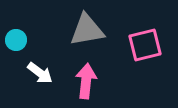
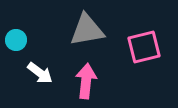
pink square: moved 1 px left, 2 px down
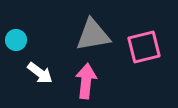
gray triangle: moved 6 px right, 5 px down
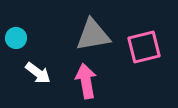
cyan circle: moved 2 px up
white arrow: moved 2 px left
pink arrow: rotated 16 degrees counterclockwise
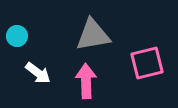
cyan circle: moved 1 px right, 2 px up
pink square: moved 3 px right, 16 px down
pink arrow: rotated 8 degrees clockwise
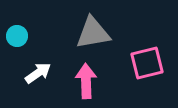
gray triangle: moved 2 px up
white arrow: rotated 72 degrees counterclockwise
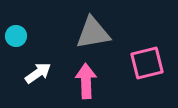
cyan circle: moved 1 px left
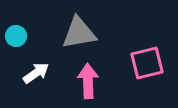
gray triangle: moved 14 px left
white arrow: moved 2 px left
pink arrow: moved 2 px right
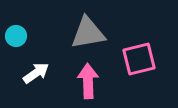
gray triangle: moved 9 px right
pink square: moved 8 px left, 4 px up
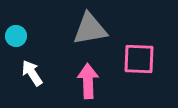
gray triangle: moved 2 px right, 4 px up
pink square: rotated 16 degrees clockwise
white arrow: moved 4 px left; rotated 88 degrees counterclockwise
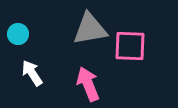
cyan circle: moved 2 px right, 2 px up
pink square: moved 9 px left, 13 px up
pink arrow: moved 3 px down; rotated 20 degrees counterclockwise
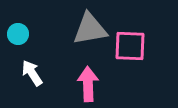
pink arrow: rotated 20 degrees clockwise
